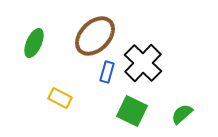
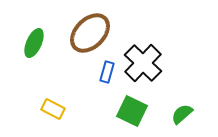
brown ellipse: moved 5 px left, 3 px up
yellow rectangle: moved 7 px left, 11 px down
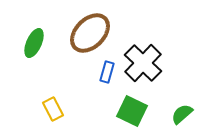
yellow rectangle: rotated 35 degrees clockwise
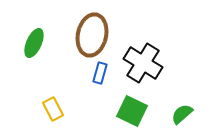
brown ellipse: moved 2 px right, 2 px down; rotated 33 degrees counterclockwise
black cross: rotated 12 degrees counterclockwise
blue rectangle: moved 7 px left, 1 px down
